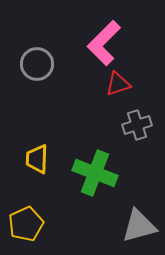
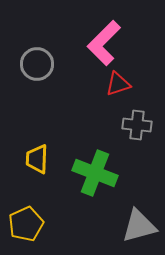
gray cross: rotated 24 degrees clockwise
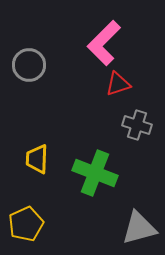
gray circle: moved 8 px left, 1 px down
gray cross: rotated 12 degrees clockwise
gray triangle: moved 2 px down
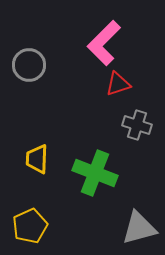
yellow pentagon: moved 4 px right, 2 px down
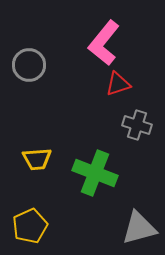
pink L-shape: rotated 6 degrees counterclockwise
yellow trapezoid: rotated 96 degrees counterclockwise
